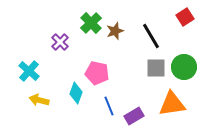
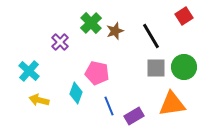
red square: moved 1 px left, 1 px up
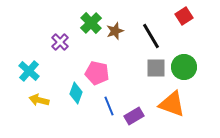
orange triangle: rotated 28 degrees clockwise
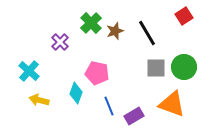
black line: moved 4 px left, 3 px up
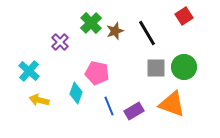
purple rectangle: moved 5 px up
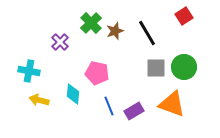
cyan cross: rotated 30 degrees counterclockwise
cyan diamond: moved 3 px left, 1 px down; rotated 15 degrees counterclockwise
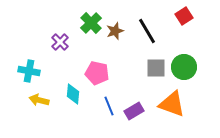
black line: moved 2 px up
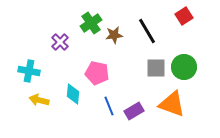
green cross: rotated 10 degrees clockwise
brown star: moved 1 px left, 4 px down; rotated 12 degrees clockwise
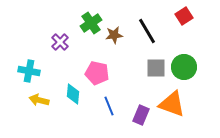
purple rectangle: moved 7 px right, 4 px down; rotated 36 degrees counterclockwise
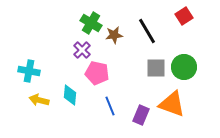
green cross: rotated 25 degrees counterclockwise
purple cross: moved 22 px right, 8 px down
cyan diamond: moved 3 px left, 1 px down
blue line: moved 1 px right
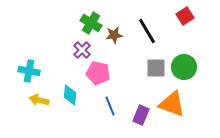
red square: moved 1 px right
pink pentagon: moved 1 px right
